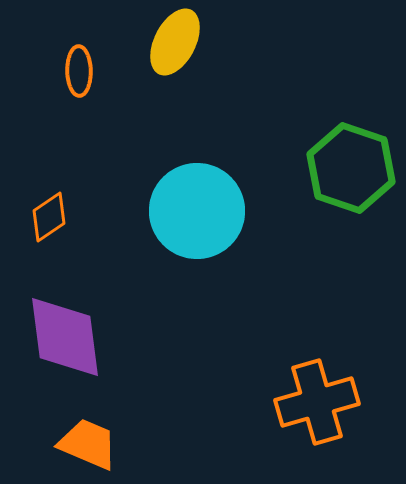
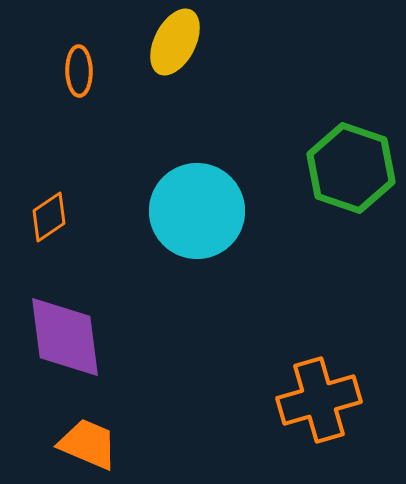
orange cross: moved 2 px right, 2 px up
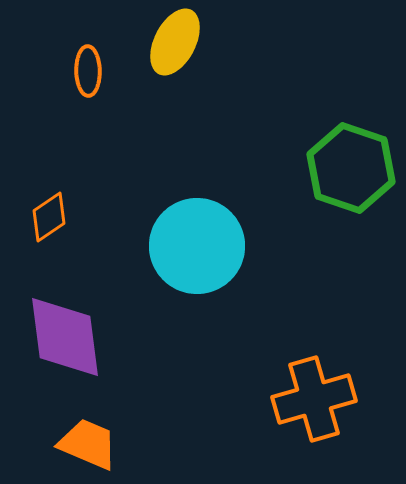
orange ellipse: moved 9 px right
cyan circle: moved 35 px down
orange cross: moved 5 px left, 1 px up
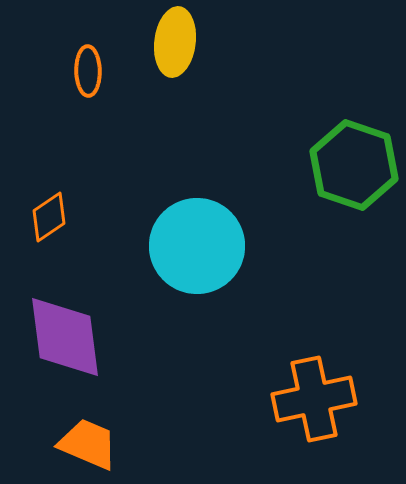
yellow ellipse: rotated 20 degrees counterclockwise
green hexagon: moved 3 px right, 3 px up
orange cross: rotated 4 degrees clockwise
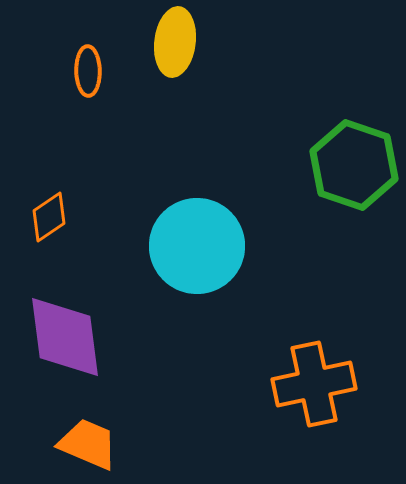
orange cross: moved 15 px up
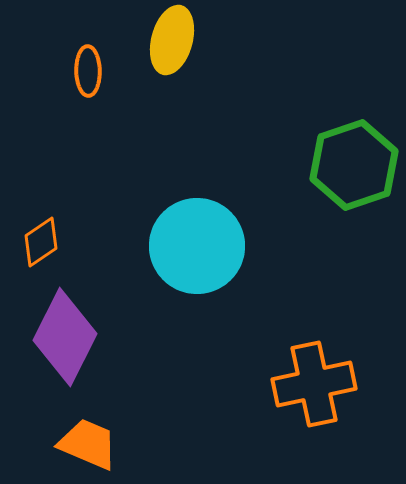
yellow ellipse: moved 3 px left, 2 px up; rotated 8 degrees clockwise
green hexagon: rotated 22 degrees clockwise
orange diamond: moved 8 px left, 25 px down
purple diamond: rotated 34 degrees clockwise
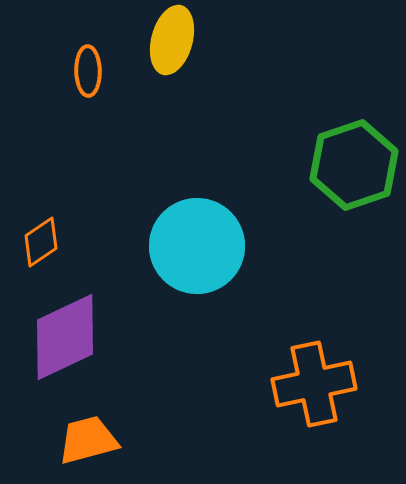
purple diamond: rotated 38 degrees clockwise
orange trapezoid: moved 4 px up; rotated 38 degrees counterclockwise
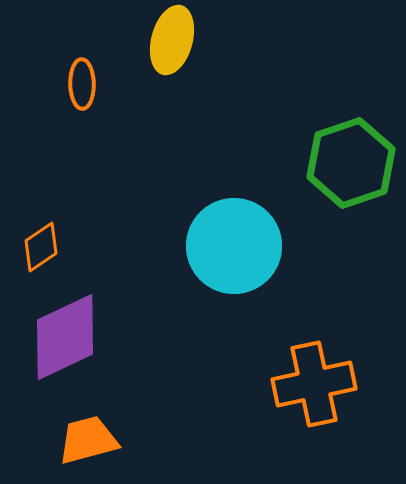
orange ellipse: moved 6 px left, 13 px down
green hexagon: moved 3 px left, 2 px up
orange diamond: moved 5 px down
cyan circle: moved 37 px right
